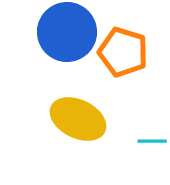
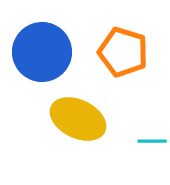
blue circle: moved 25 px left, 20 px down
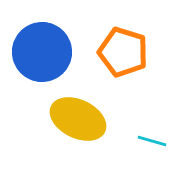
cyan line: rotated 16 degrees clockwise
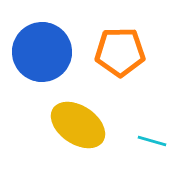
orange pentagon: moved 3 px left; rotated 18 degrees counterclockwise
yellow ellipse: moved 6 px down; rotated 8 degrees clockwise
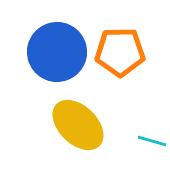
blue circle: moved 15 px right
yellow ellipse: rotated 10 degrees clockwise
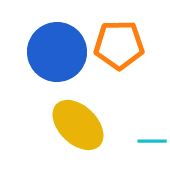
orange pentagon: moved 1 px left, 7 px up
cyan line: rotated 16 degrees counterclockwise
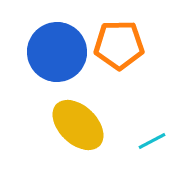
cyan line: rotated 28 degrees counterclockwise
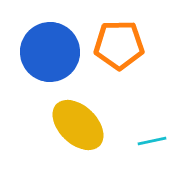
blue circle: moved 7 px left
cyan line: rotated 16 degrees clockwise
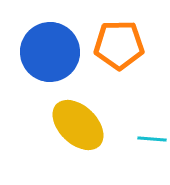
cyan line: moved 2 px up; rotated 16 degrees clockwise
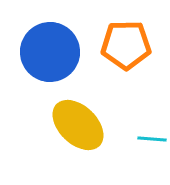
orange pentagon: moved 7 px right
